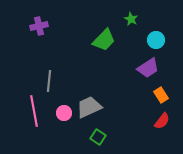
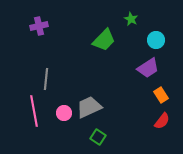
gray line: moved 3 px left, 2 px up
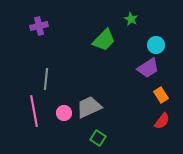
cyan circle: moved 5 px down
green square: moved 1 px down
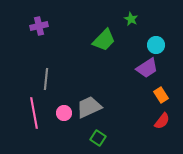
purple trapezoid: moved 1 px left
pink line: moved 2 px down
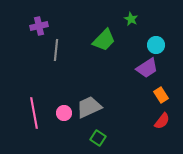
gray line: moved 10 px right, 29 px up
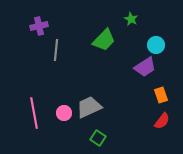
purple trapezoid: moved 2 px left, 1 px up
orange rectangle: rotated 14 degrees clockwise
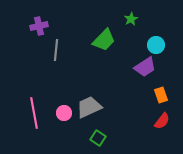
green star: rotated 16 degrees clockwise
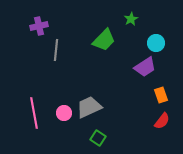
cyan circle: moved 2 px up
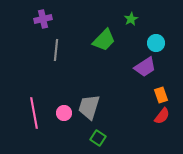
purple cross: moved 4 px right, 7 px up
gray trapezoid: rotated 48 degrees counterclockwise
red semicircle: moved 5 px up
